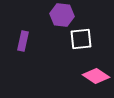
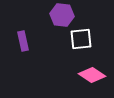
purple rectangle: rotated 24 degrees counterclockwise
pink diamond: moved 4 px left, 1 px up
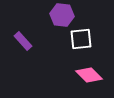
purple rectangle: rotated 30 degrees counterclockwise
pink diamond: moved 3 px left; rotated 12 degrees clockwise
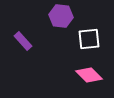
purple hexagon: moved 1 px left, 1 px down
white square: moved 8 px right
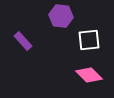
white square: moved 1 px down
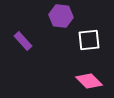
pink diamond: moved 6 px down
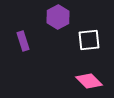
purple hexagon: moved 3 px left, 1 px down; rotated 25 degrees clockwise
purple rectangle: rotated 24 degrees clockwise
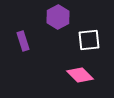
pink diamond: moved 9 px left, 6 px up
